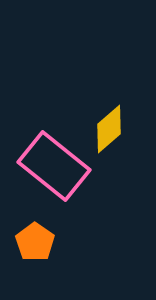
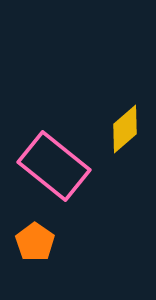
yellow diamond: moved 16 px right
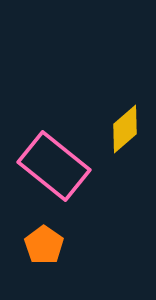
orange pentagon: moved 9 px right, 3 px down
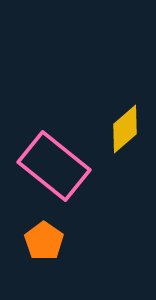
orange pentagon: moved 4 px up
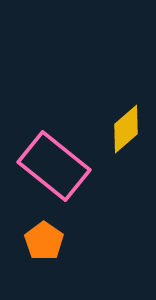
yellow diamond: moved 1 px right
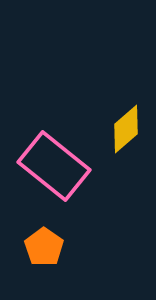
orange pentagon: moved 6 px down
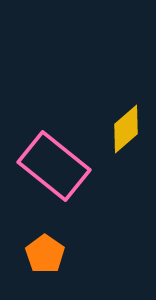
orange pentagon: moved 1 px right, 7 px down
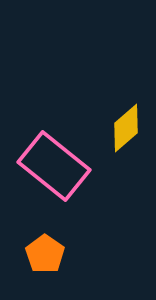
yellow diamond: moved 1 px up
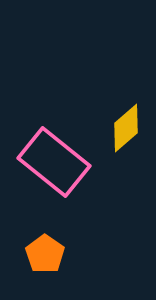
pink rectangle: moved 4 px up
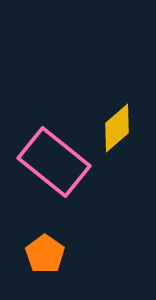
yellow diamond: moved 9 px left
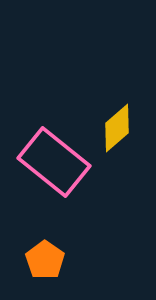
orange pentagon: moved 6 px down
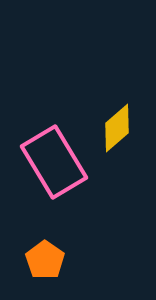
pink rectangle: rotated 20 degrees clockwise
